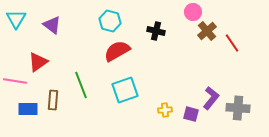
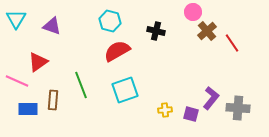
purple triangle: moved 1 px down; rotated 18 degrees counterclockwise
pink line: moved 2 px right; rotated 15 degrees clockwise
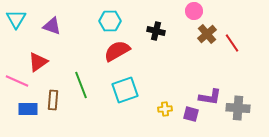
pink circle: moved 1 px right, 1 px up
cyan hexagon: rotated 15 degrees counterclockwise
brown cross: moved 3 px down
purple L-shape: moved 1 px left, 1 px up; rotated 60 degrees clockwise
yellow cross: moved 1 px up
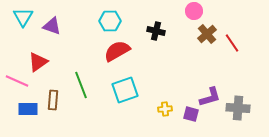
cyan triangle: moved 7 px right, 2 px up
purple L-shape: rotated 25 degrees counterclockwise
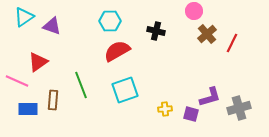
cyan triangle: moved 1 px right; rotated 25 degrees clockwise
red line: rotated 60 degrees clockwise
gray cross: moved 1 px right; rotated 20 degrees counterclockwise
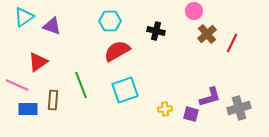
pink line: moved 4 px down
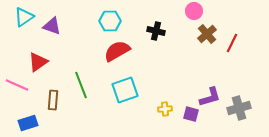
blue rectangle: moved 14 px down; rotated 18 degrees counterclockwise
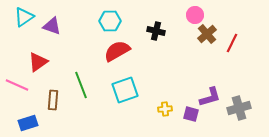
pink circle: moved 1 px right, 4 px down
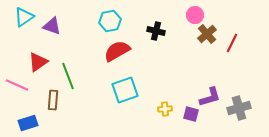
cyan hexagon: rotated 10 degrees counterclockwise
green line: moved 13 px left, 9 px up
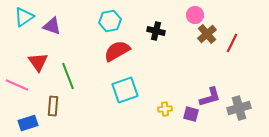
red triangle: rotated 30 degrees counterclockwise
brown rectangle: moved 6 px down
